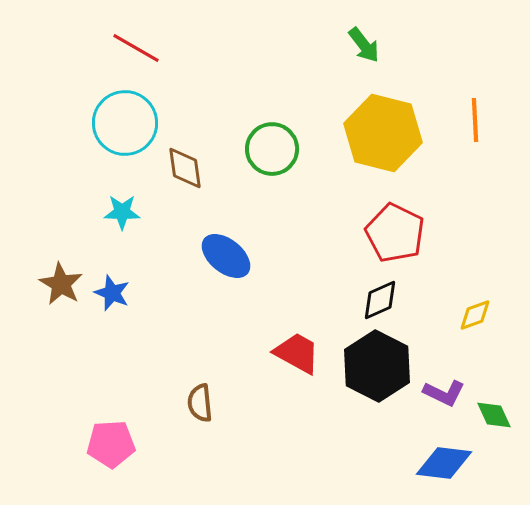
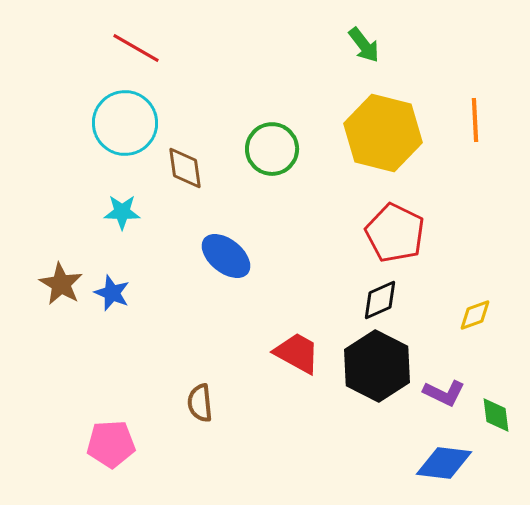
green diamond: moved 2 px right; rotated 18 degrees clockwise
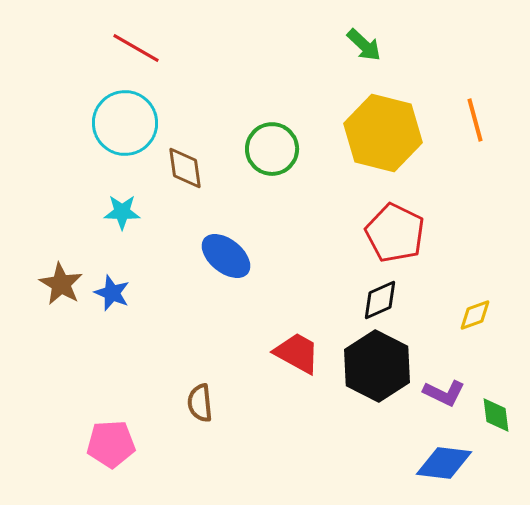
green arrow: rotated 9 degrees counterclockwise
orange line: rotated 12 degrees counterclockwise
